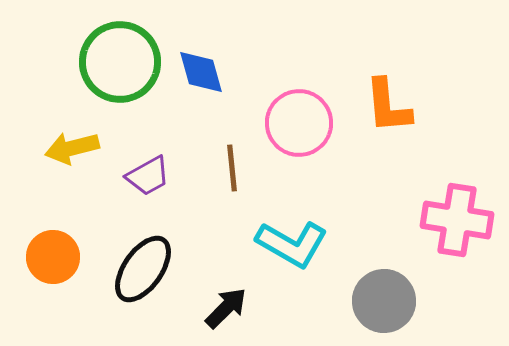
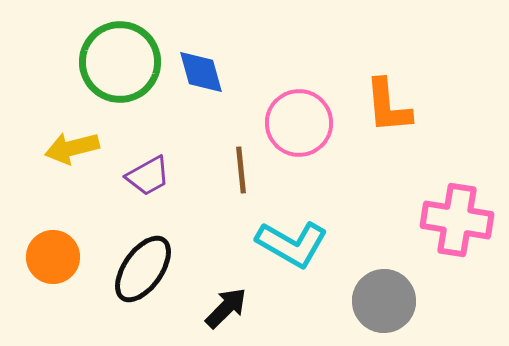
brown line: moved 9 px right, 2 px down
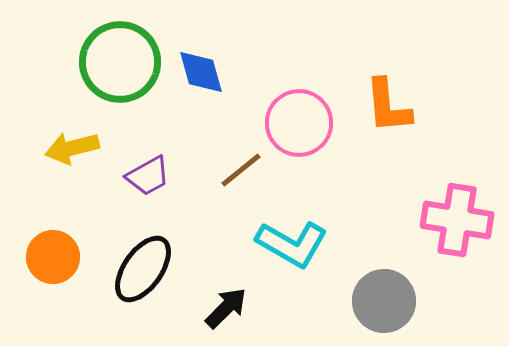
brown line: rotated 57 degrees clockwise
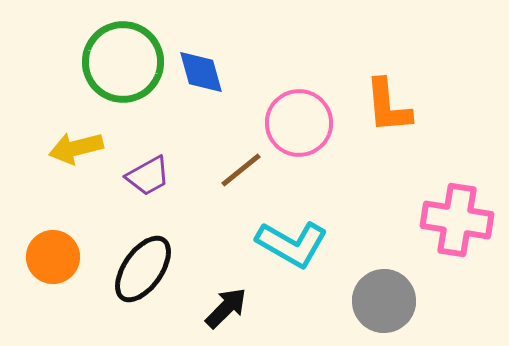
green circle: moved 3 px right
yellow arrow: moved 4 px right
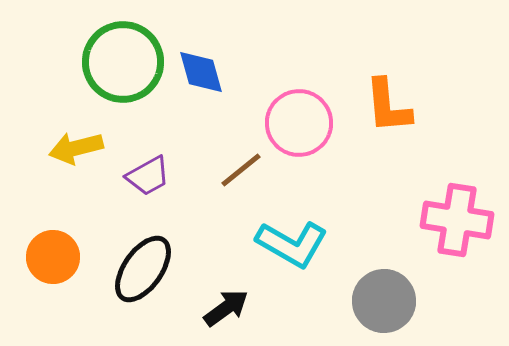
black arrow: rotated 9 degrees clockwise
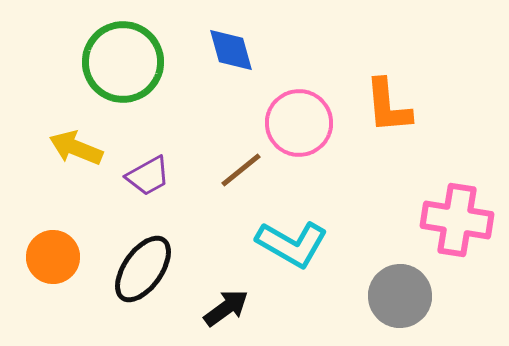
blue diamond: moved 30 px right, 22 px up
yellow arrow: rotated 36 degrees clockwise
gray circle: moved 16 px right, 5 px up
